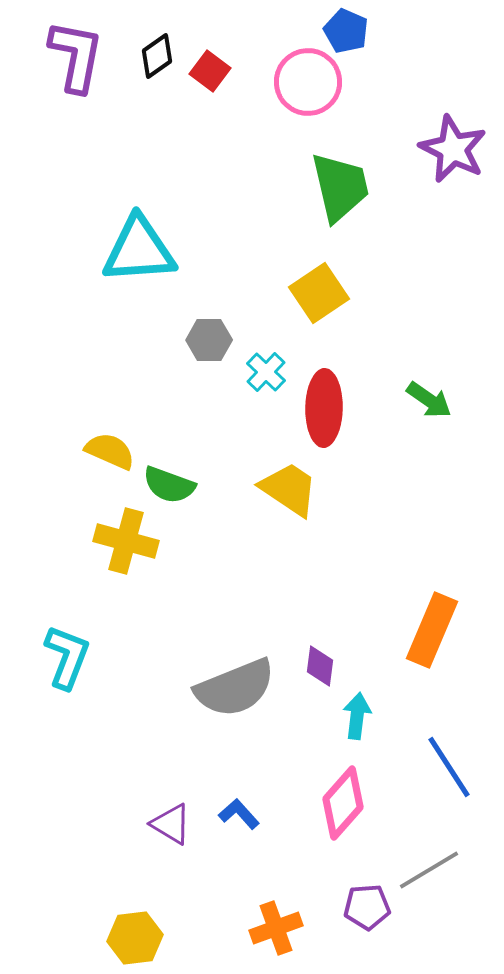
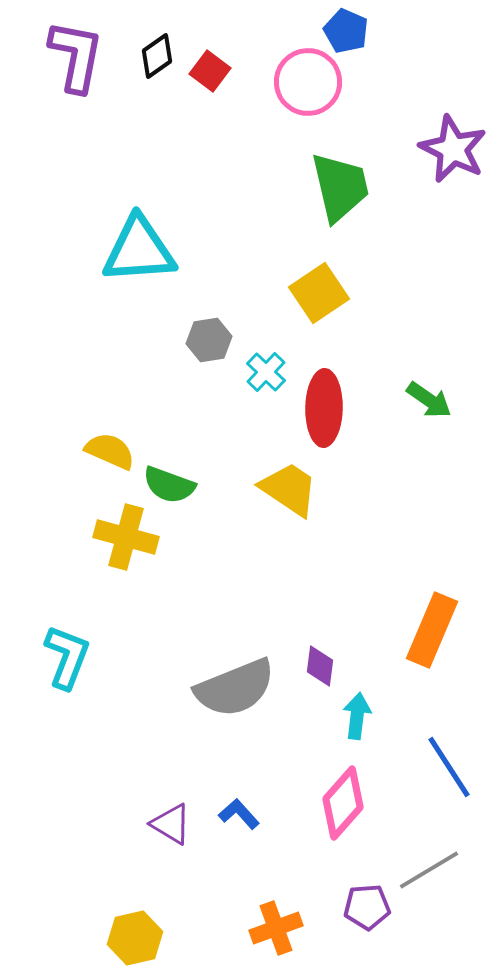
gray hexagon: rotated 9 degrees counterclockwise
yellow cross: moved 4 px up
yellow hexagon: rotated 6 degrees counterclockwise
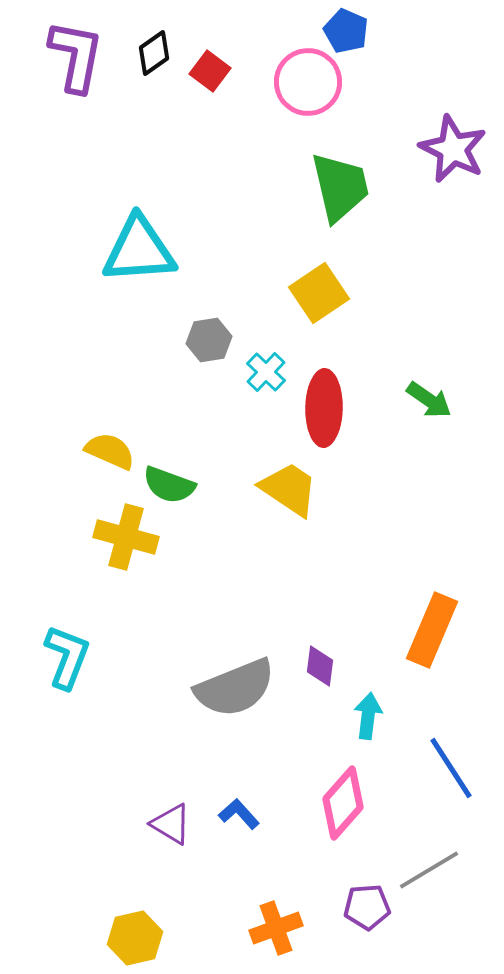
black diamond: moved 3 px left, 3 px up
cyan arrow: moved 11 px right
blue line: moved 2 px right, 1 px down
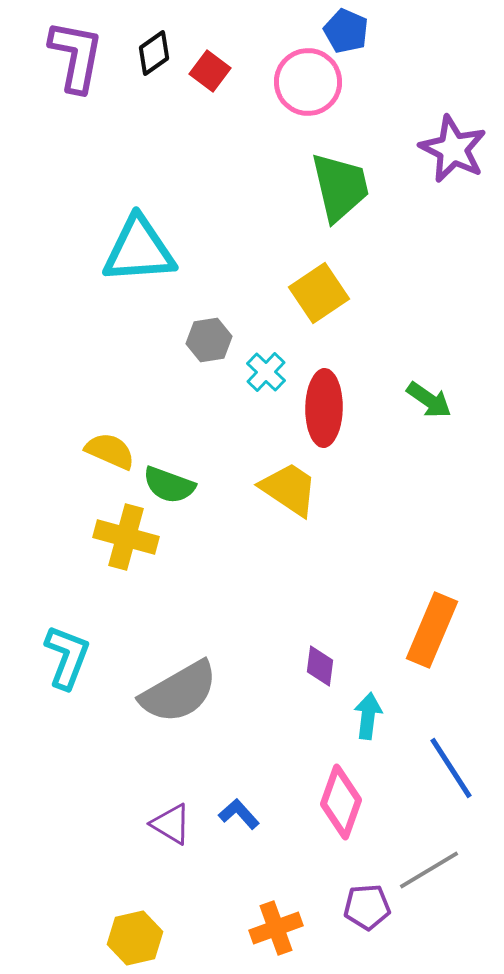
gray semicircle: moved 56 px left, 4 px down; rotated 8 degrees counterclockwise
pink diamond: moved 2 px left, 1 px up; rotated 22 degrees counterclockwise
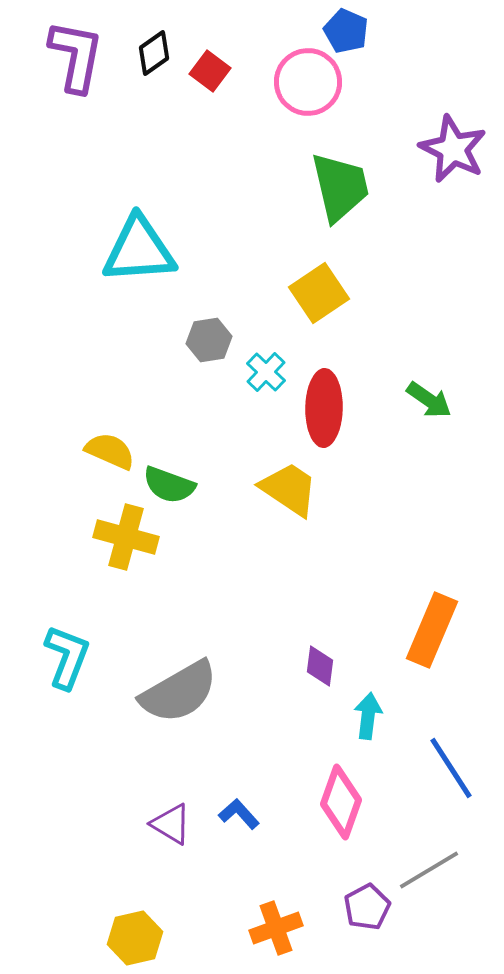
purple pentagon: rotated 24 degrees counterclockwise
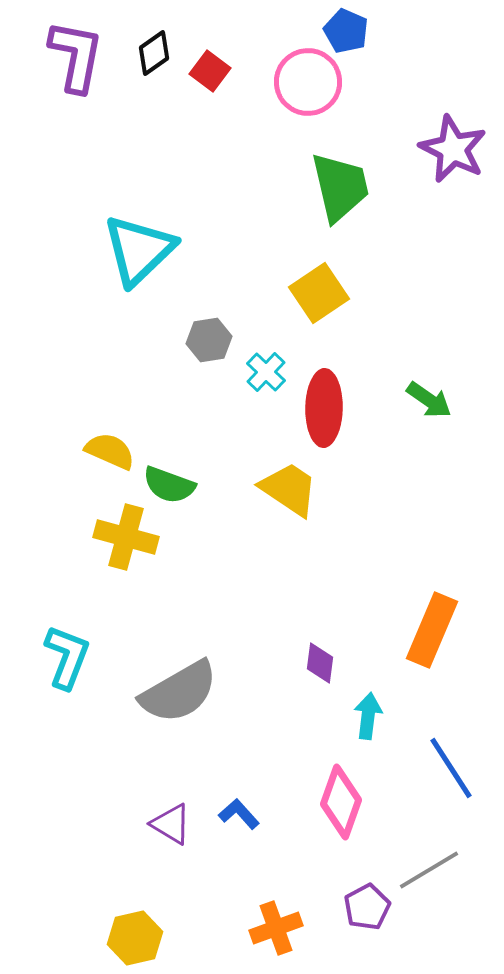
cyan triangle: rotated 40 degrees counterclockwise
purple diamond: moved 3 px up
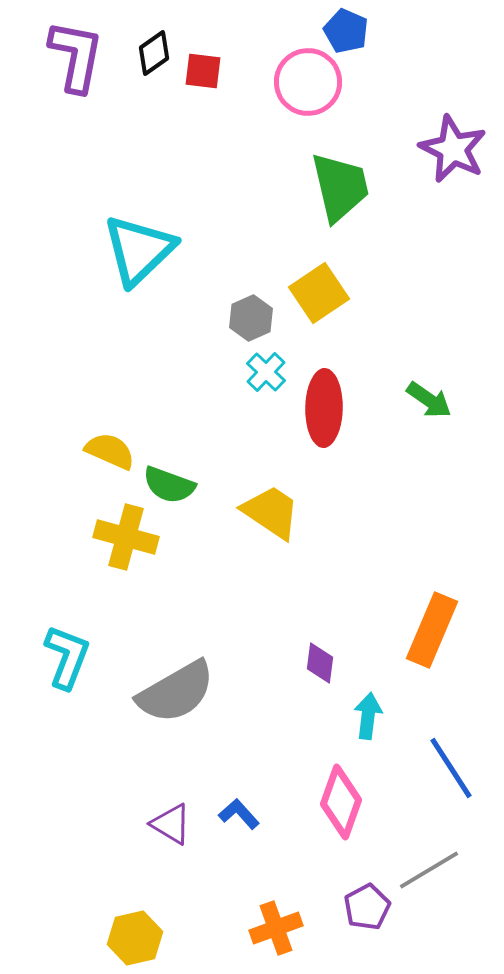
red square: moved 7 px left; rotated 30 degrees counterclockwise
gray hexagon: moved 42 px right, 22 px up; rotated 15 degrees counterclockwise
yellow trapezoid: moved 18 px left, 23 px down
gray semicircle: moved 3 px left
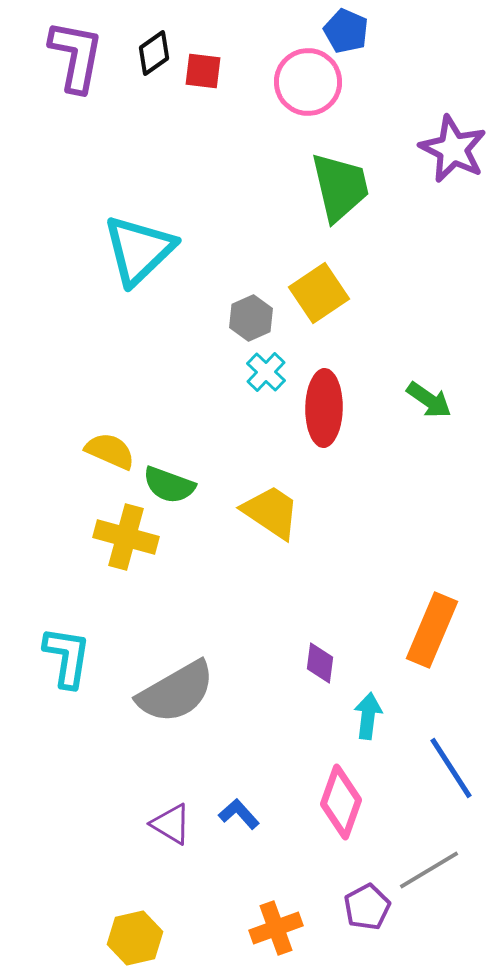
cyan L-shape: rotated 12 degrees counterclockwise
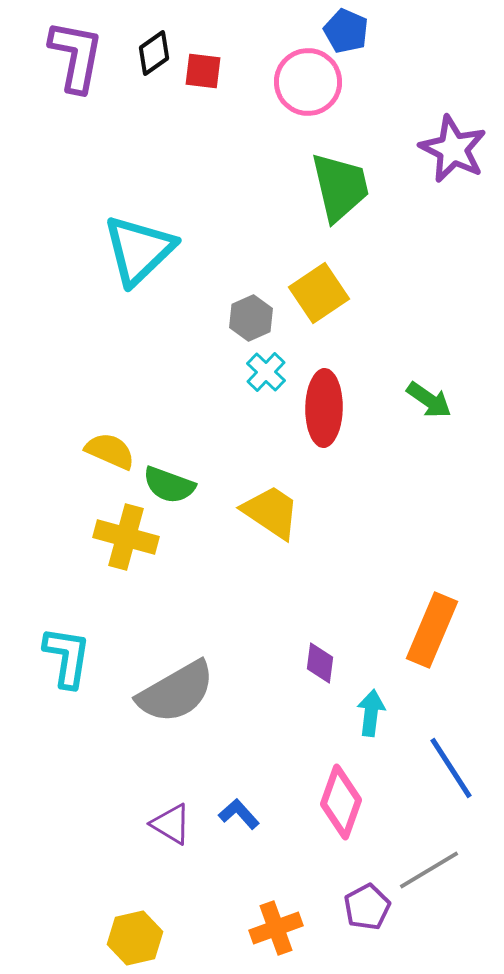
cyan arrow: moved 3 px right, 3 px up
